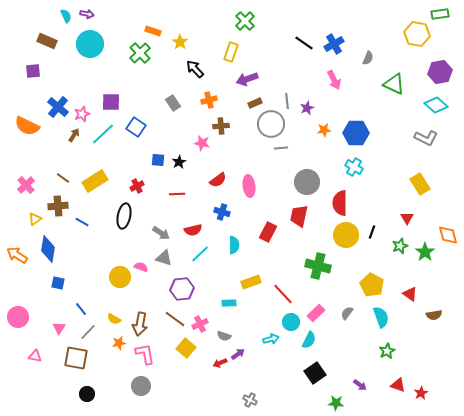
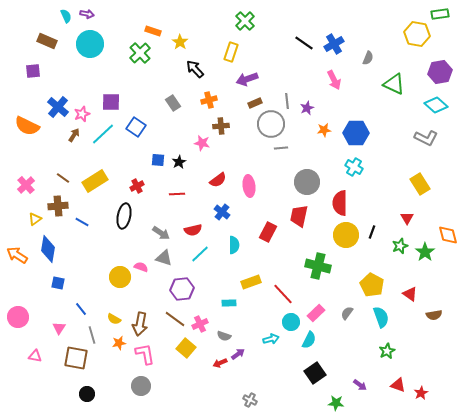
blue cross at (222, 212): rotated 21 degrees clockwise
gray line at (88, 332): moved 4 px right, 3 px down; rotated 60 degrees counterclockwise
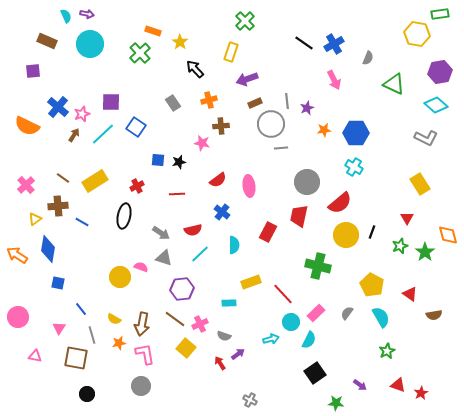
black star at (179, 162): rotated 16 degrees clockwise
red semicircle at (340, 203): rotated 130 degrees counterclockwise
cyan semicircle at (381, 317): rotated 10 degrees counterclockwise
brown arrow at (140, 324): moved 2 px right
red arrow at (220, 363): rotated 80 degrees clockwise
